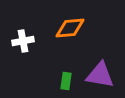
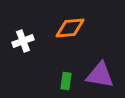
white cross: rotated 10 degrees counterclockwise
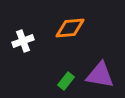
green rectangle: rotated 30 degrees clockwise
